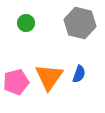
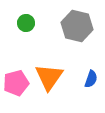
gray hexagon: moved 3 px left, 3 px down
blue semicircle: moved 12 px right, 5 px down
pink pentagon: moved 1 px down
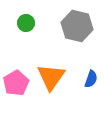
orange triangle: moved 2 px right
pink pentagon: rotated 15 degrees counterclockwise
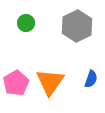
gray hexagon: rotated 20 degrees clockwise
orange triangle: moved 1 px left, 5 px down
